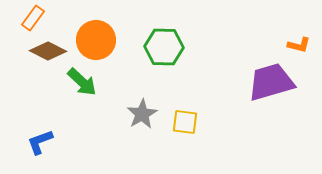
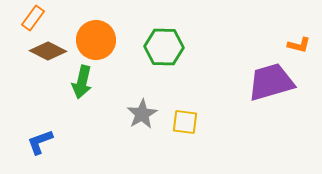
green arrow: rotated 60 degrees clockwise
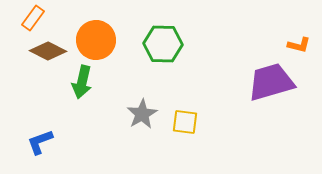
green hexagon: moved 1 px left, 3 px up
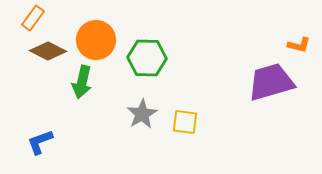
green hexagon: moved 16 px left, 14 px down
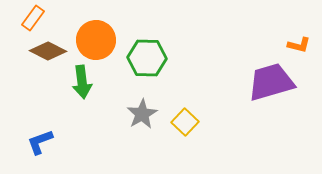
green arrow: rotated 20 degrees counterclockwise
yellow square: rotated 36 degrees clockwise
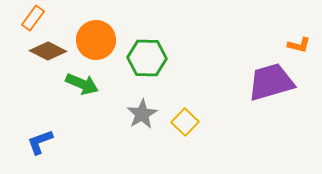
green arrow: moved 2 px down; rotated 60 degrees counterclockwise
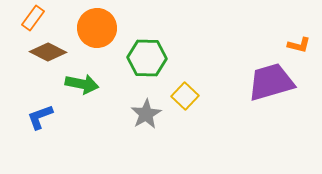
orange circle: moved 1 px right, 12 px up
brown diamond: moved 1 px down
green arrow: rotated 12 degrees counterclockwise
gray star: moved 4 px right
yellow square: moved 26 px up
blue L-shape: moved 25 px up
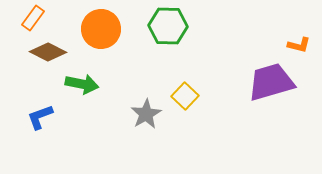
orange circle: moved 4 px right, 1 px down
green hexagon: moved 21 px right, 32 px up
